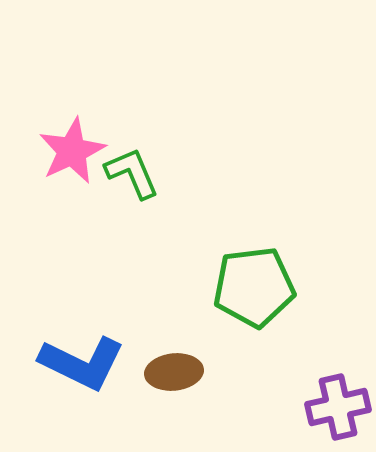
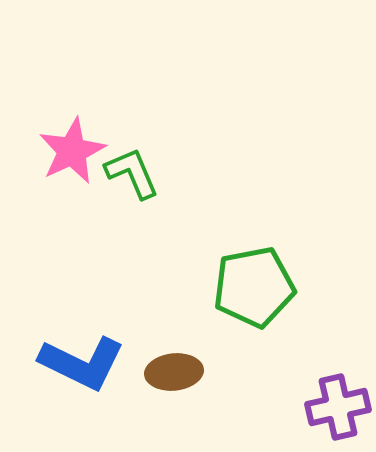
green pentagon: rotated 4 degrees counterclockwise
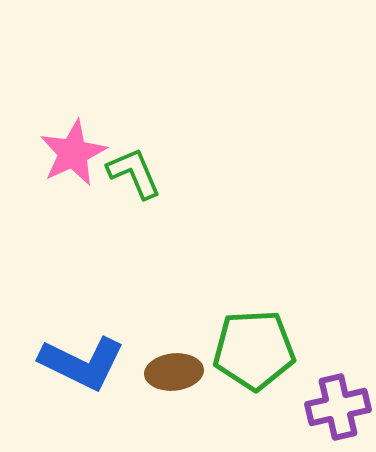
pink star: moved 1 px right, 2 px down
green L-shape: moved 2 px right
green pentagon: moved 63 px down; rotated 8 degrees clockwise
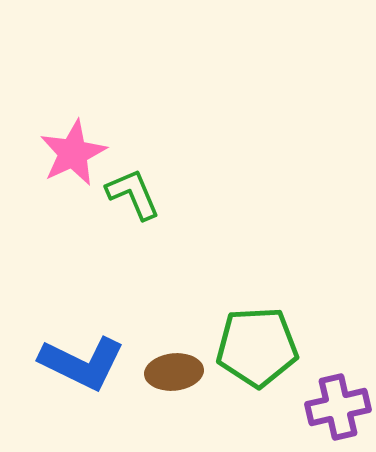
green L-shape: moved 1 px left, 21 px down
green pentagon: moved 3 px right, 3 px up
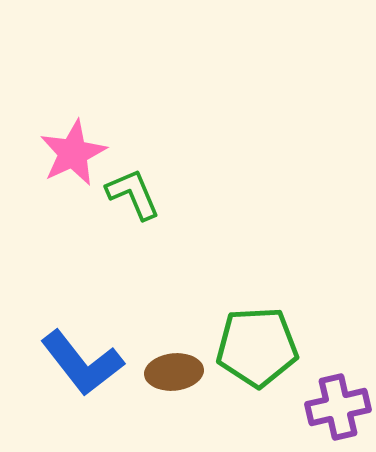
blue L-shape: rotated 26 degrees clockwise
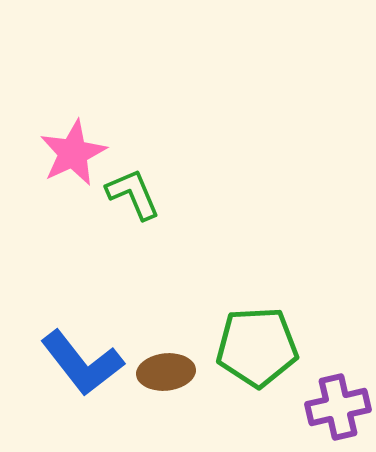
brown ellipse: moved 8 px left
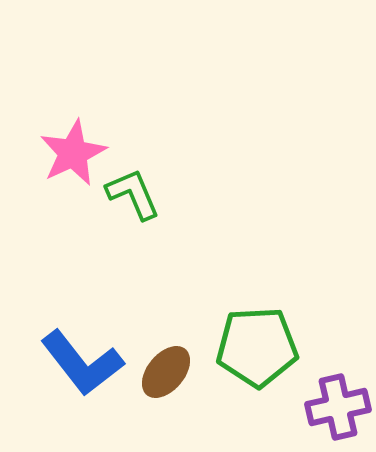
brown ellipse: rotated 44 degrees counterclockwise
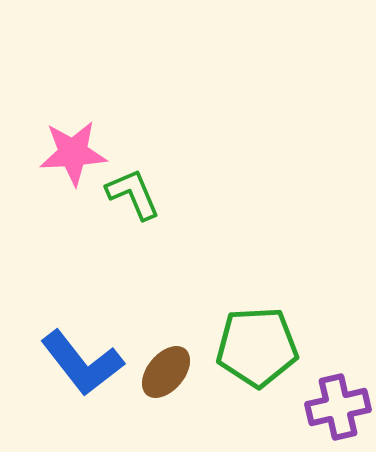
pink star: rotated 22 degrees clockwise
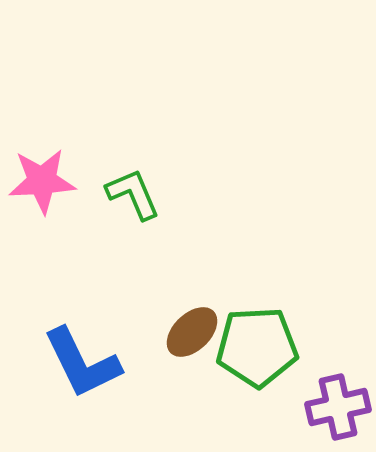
pink star: moved 31 px left, 28 px down
blue L-shape: rotated 12 degrees clockwise
brown ellipse: moved 26 px right, 40 px up; rotated 6 degrees clockwise
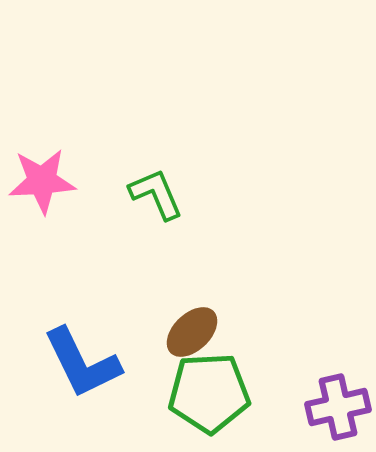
green L-shape: moved 23 px right
green pentagon: moved 48 px left, 46 px down
